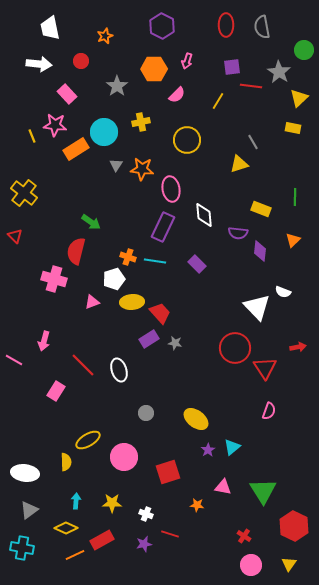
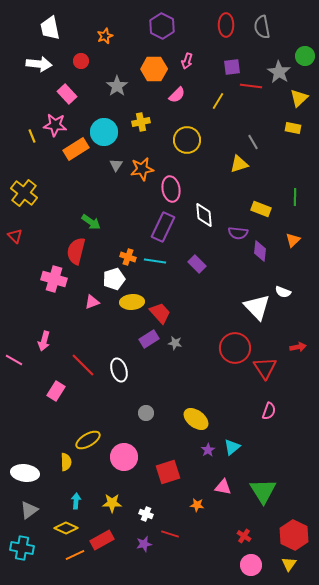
green circle at (304, 50): moved 1 px right, 6 px down
orange star at (142, 169): rotated 15 degrees counterclockwise
red hexagon at (294, 526): moved 9 px down
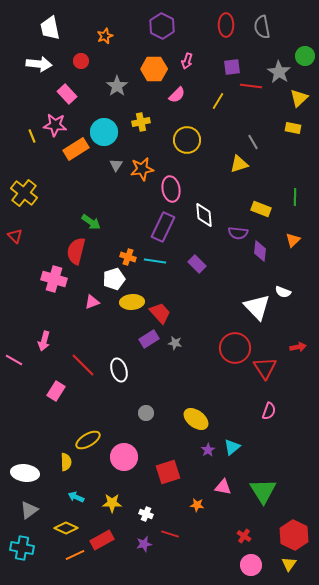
cyan arrow at (76, 501): moved 4 px up; rotated 70 degrees counterclockwise
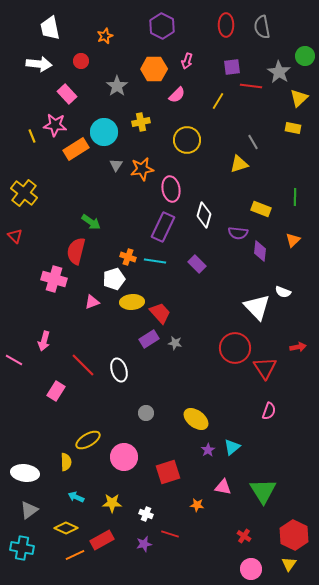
white diamond at (204, 215): rotated 20 degrees clockwise
pink circle at (251, 565): moved 4 px down
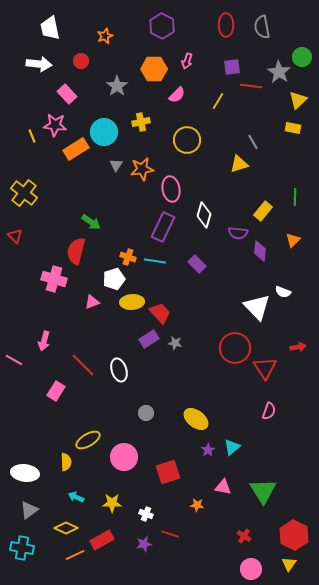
green circle at (305, 56): moved 3 px left, 1 px down
yellow triangle at (299, 98): moved 1 px left, 2 px down
yellow rectangle at (261, 209): moved 2 px right, 2 px down; rotated 72 degrees counterclockwise
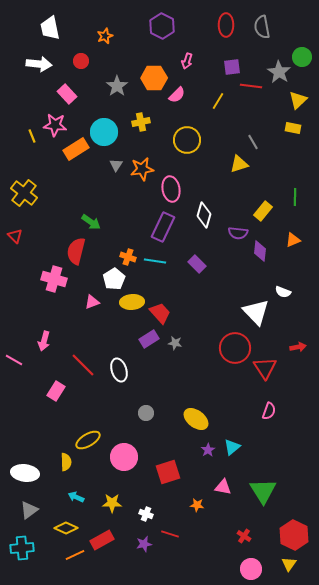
orange hexagon at (154, 69): moved 9 px down
orange triangle at (293, 240): rotated 21 degrees clockwise
white pentagon at (114, 279): rotated 15 degrees counterclockwise
white triangle at (257, 307): moved 1 px left, 5 px down
cyan cross at (22, 548): rotated 15 degrees counterclockwise
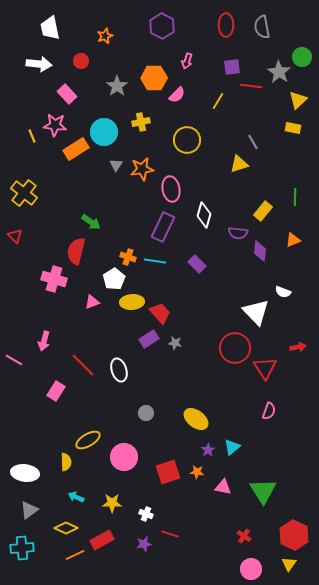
orange star at (197, 505): moved 33 px up
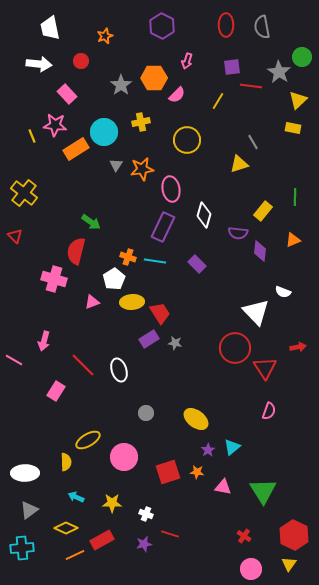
gray star at (117, 86): moved 4 px right, 1 px up
red trapezoid at (160, 313): rotated 10 degrees clockwise
white ellipse at (25, 473): rotated 8 degrees counterclockwise
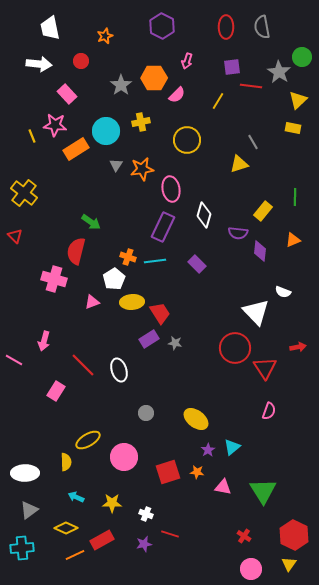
red ellipse at (226, 25): moved 2 px down
cyan circle at (104, 132): moved 2 px right, 1 px up
cyan line at (155, 261): rotated 15 degrees counterclockwise
